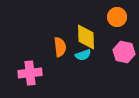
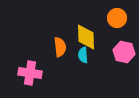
orange circle: moved 1 px down
cyan semicircle: rotated 105 degrees clockwise
pink cross: rotated 15 degrees clockwise
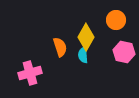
orange circle: moved 1 px left, 2 px down
yellow diamond: rotated 32 degrees clockwise
orange semicircle: rotated 12 degrees counterclockwise
pink cross: rotated 25 degrees counterclockwise
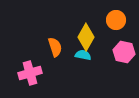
orange semicircle: moved 5 px left
cyan semicircle: rotated 105 degrees clockwise
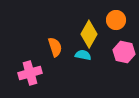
yellow diamond: moved 3 px right, 3 px up
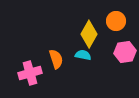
orange circle: moved 1 px down
orange semicircle: moved 1 px right, 12 px down
pink hexagon: moved 1 px right; rotated 20 degrees counterclockwise
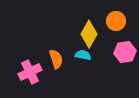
pink cross: moved 1 px up; rotated 10 degrees counterclockwise
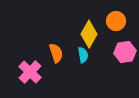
cyan semicircle: rotated 70 degrees clockwise
orange semicircle: moved 6 px up
pink cross: rotated 20 degrees counterclockwise
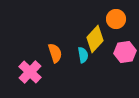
orange circle: moved 2 px up
yellow diamond: moved 6 px right, 5 px down; rotated 12 degrees clockwise
orange semicircle: moved 1 px left
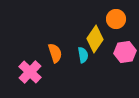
yellow diamond: rotated 8 degrees counterclockwise
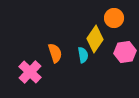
orange circle: moved 2 px left, 1 px up
